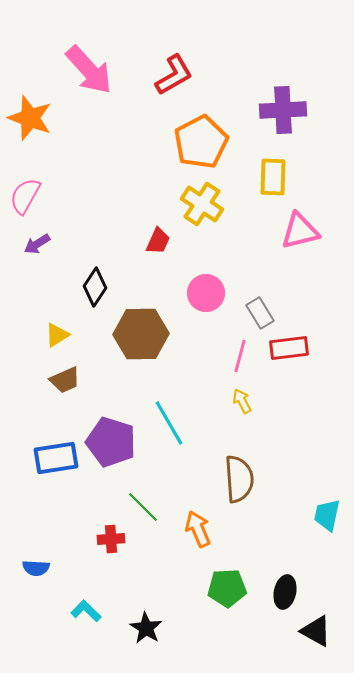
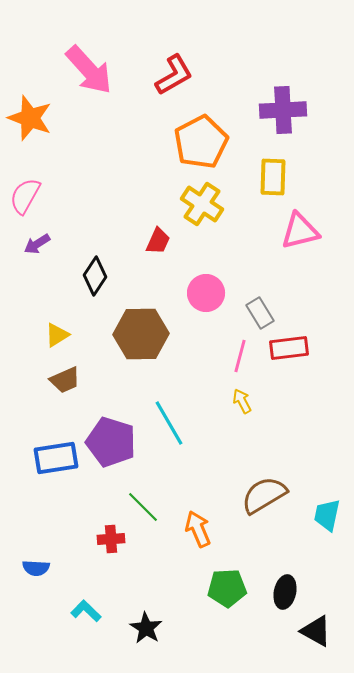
black diamond: moved 11 px up
brown semicircle: moved 25 px right, 16 px down; rotated 117 degrees counterclockwise
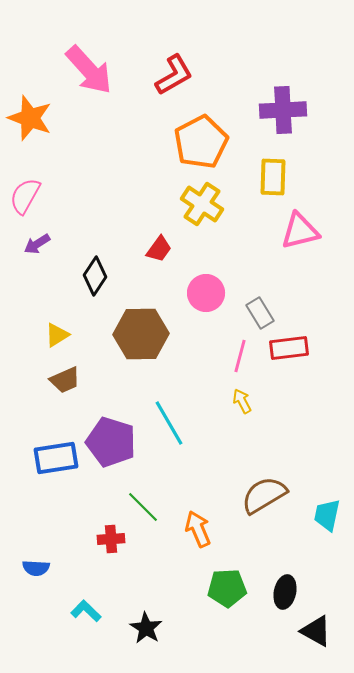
red trapezoid: moved 1 px right, 8 px down; rotated 12 degrees clockwise
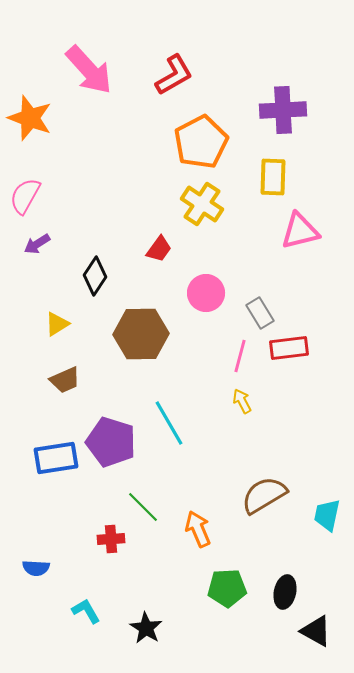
yellow triangle: moved 11 px up
cyan L-shape: rotated 16 degrees clockwise
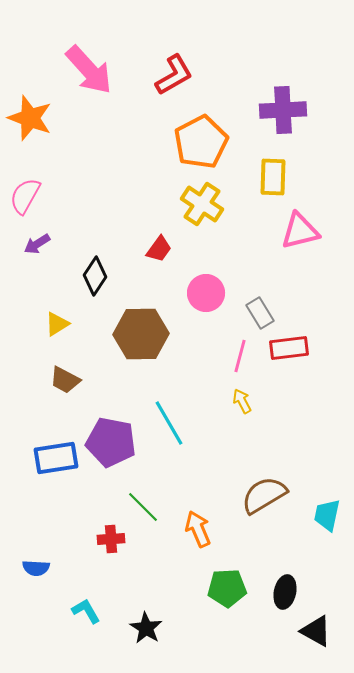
brown trapezoid: rotated 52 degrees clockwise
purple pentagon: rotated 6 degrees counterclockwise
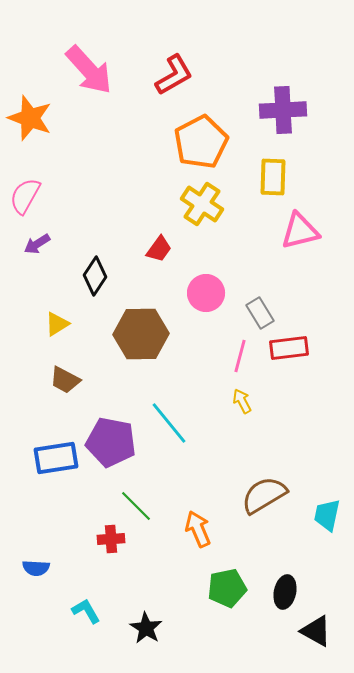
cyan line: rotated 9 degrees counterclockwise
green line: moved 7 px left, 1 px up
green pentagon: rotated 9 degrees counterclockwise
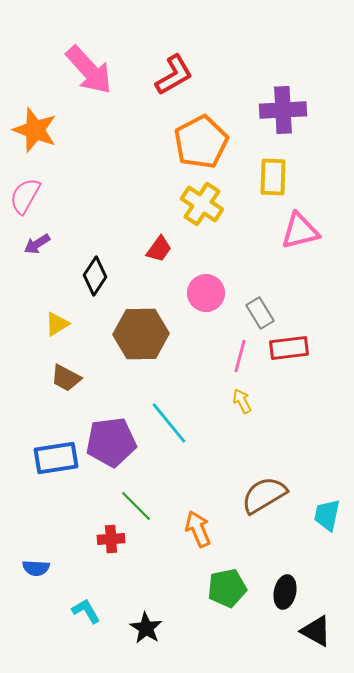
orange star: moved 5 px right, 12 px down
brown trapezoid: moved 1 px right, 2 px up
purple pentagon: rotated 18 degrees counterclockwise
